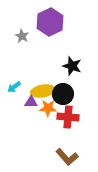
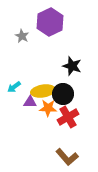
purple triangle: moved 1 px left
red cross: rotated 35 degrees counterclockwise
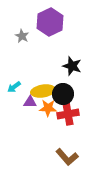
red cross: moved 3 px up; rotated 20 degrees clockwise
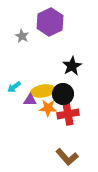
black star: rotated 24 degrees clockwise
purple triangle: moved 2 px up
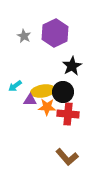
purple hexagon: moved 5 px right, 11 px down
gray star: moved 2 px right
cyan arrow: moved 1 px right, 1 px up
black circle: moved 2 px up
orange star: moved 1 px left, 1 px up
red cross: rotated 15 degrees clockwise
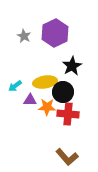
yellow ellipse: moved 2 px right, 9 px up
